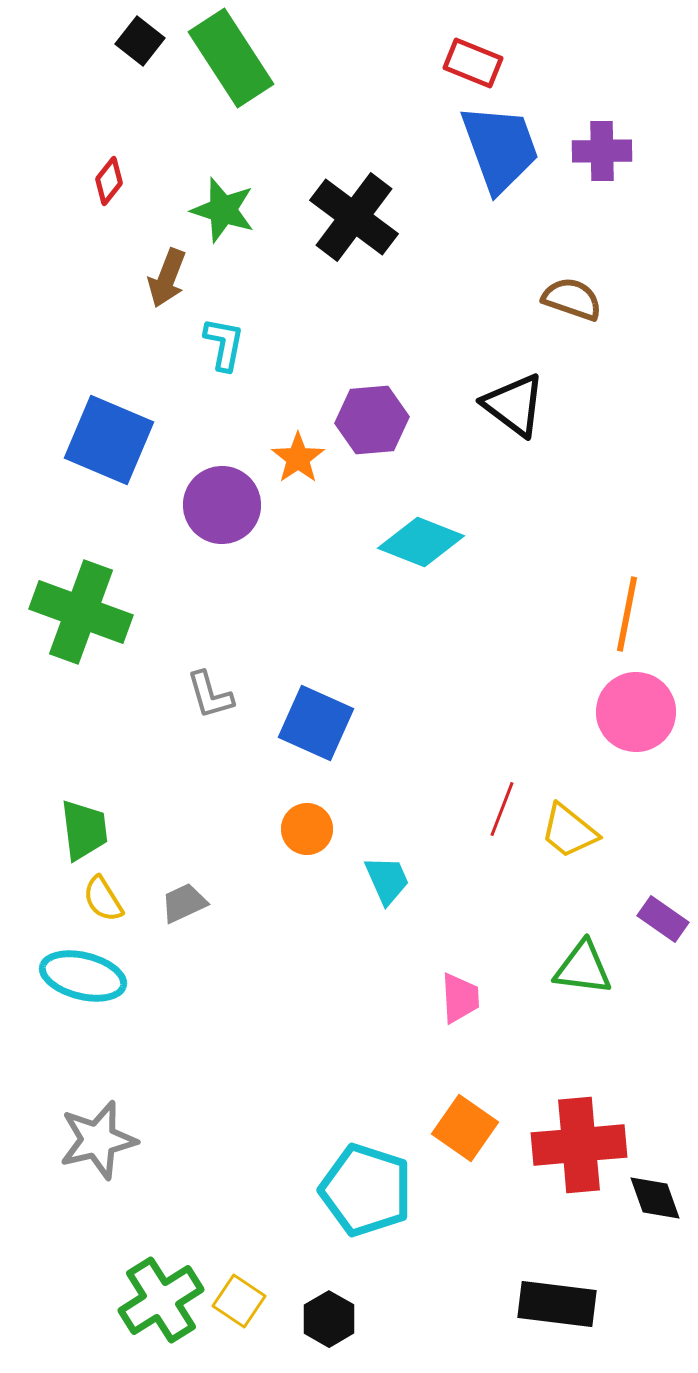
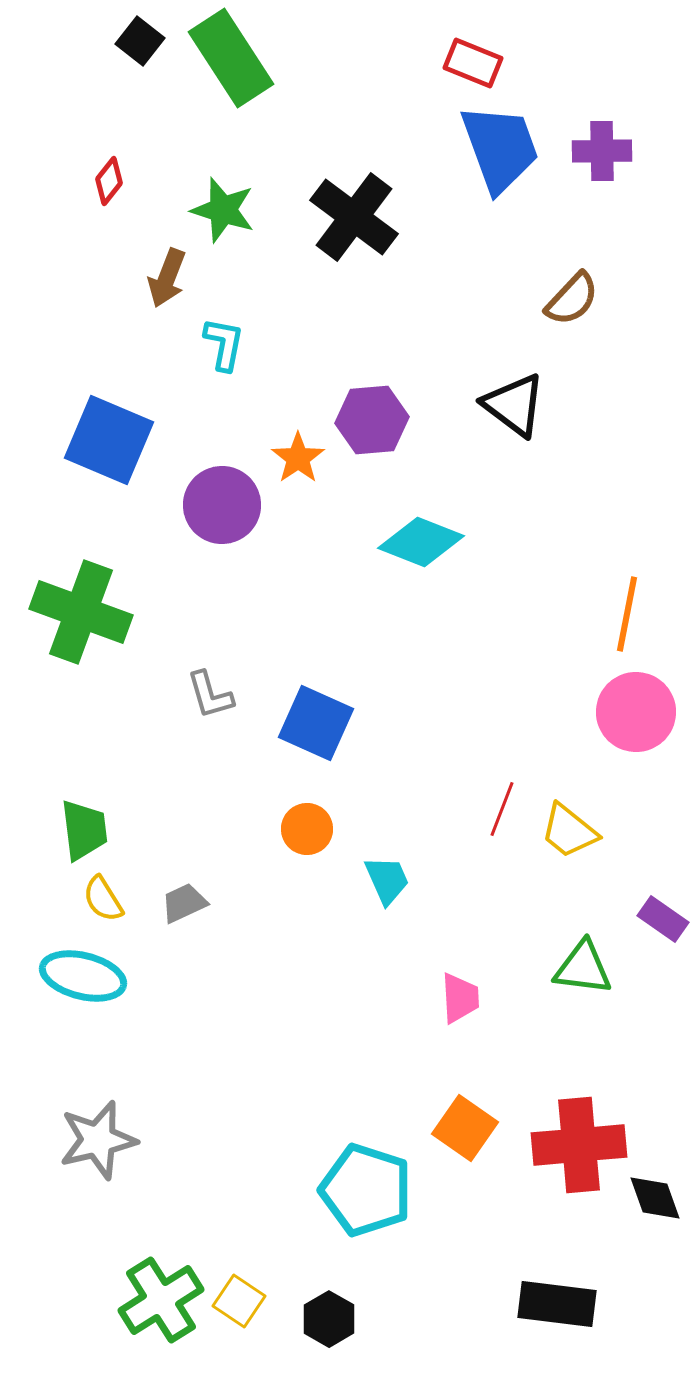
brown semicircle at (572, 299): rotated 114 degrees clockwise
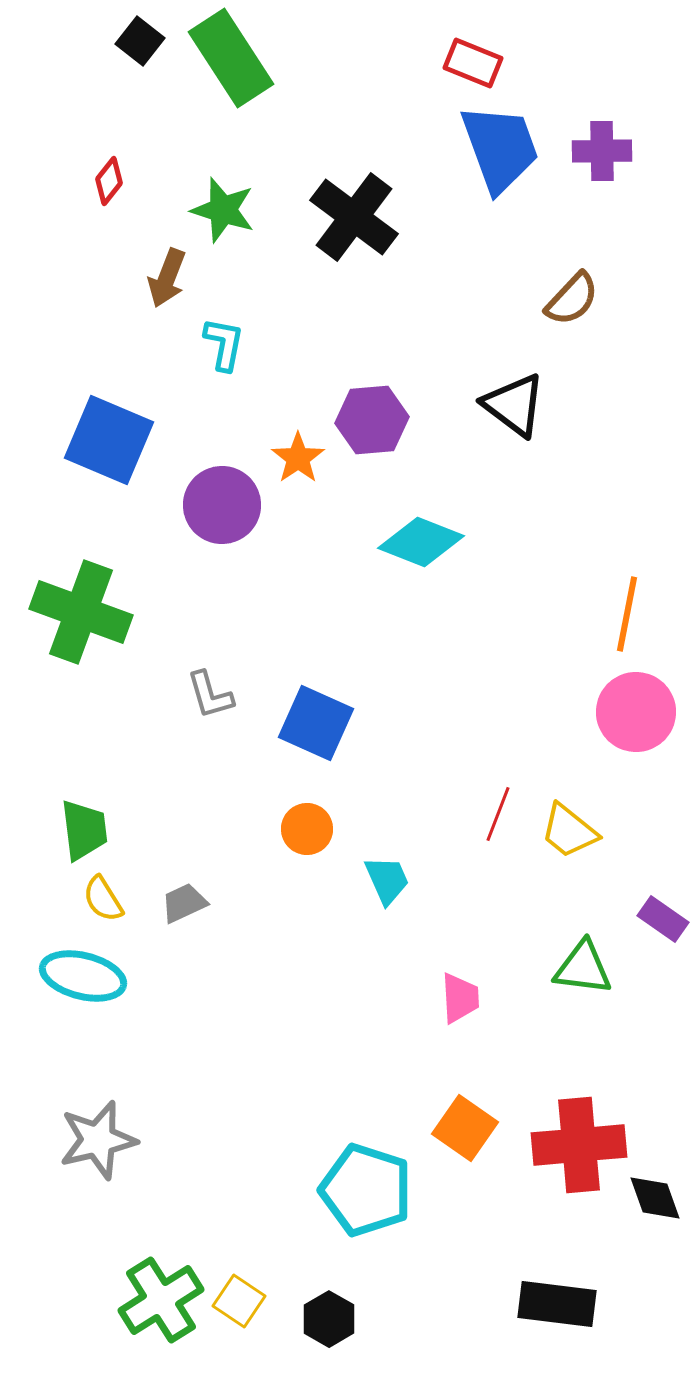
red line at (502, 809): moved 4 px left, 5 px down
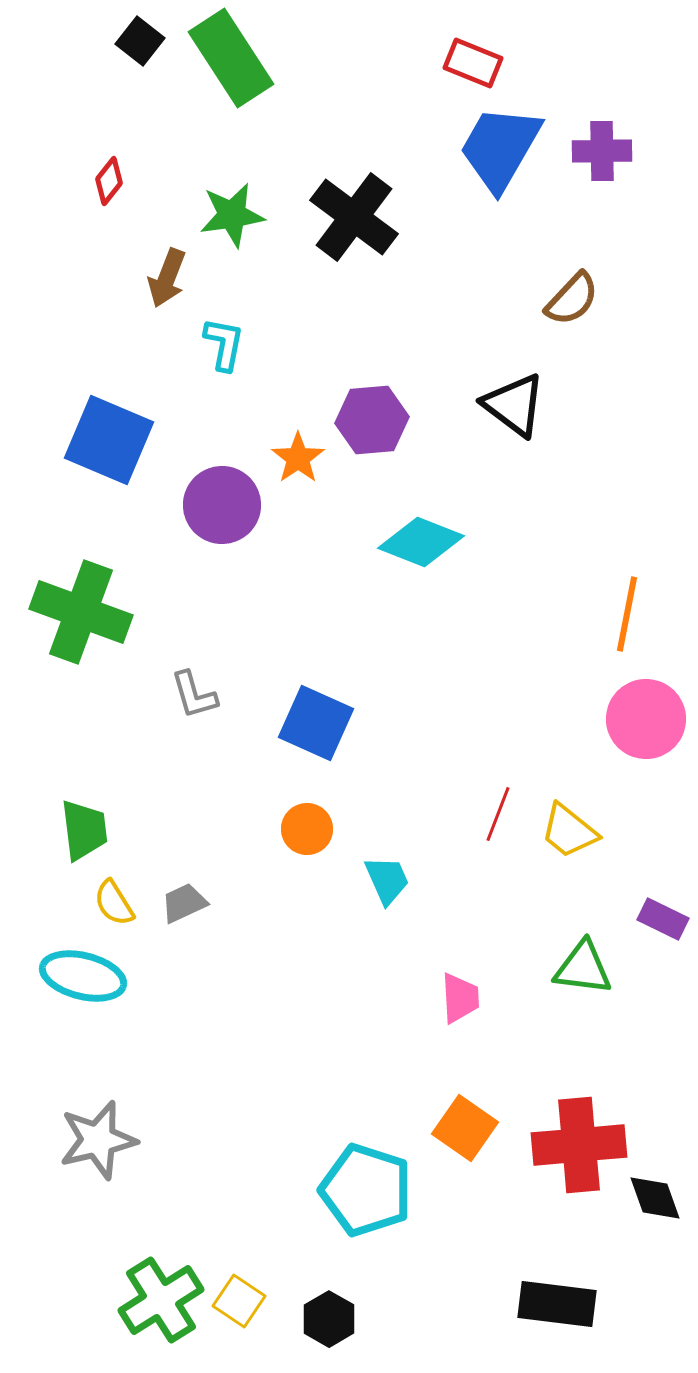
blue trapezoid at (500, 148): rotated 130 degrees counterclockwise
green star at (223, 210): moved 9 px right, 5 px down; rotated 26 degrees counterclockwise
gray L-shape at (210, 695): moved 16 px left
pink circle at (636, 712): moved 10 px right, 7 px down
yellow semicircle at (103, 899): moved 11 px right, 4 px down
purple rectangle at (663, 919): rotated 9 degrees counterclockwise
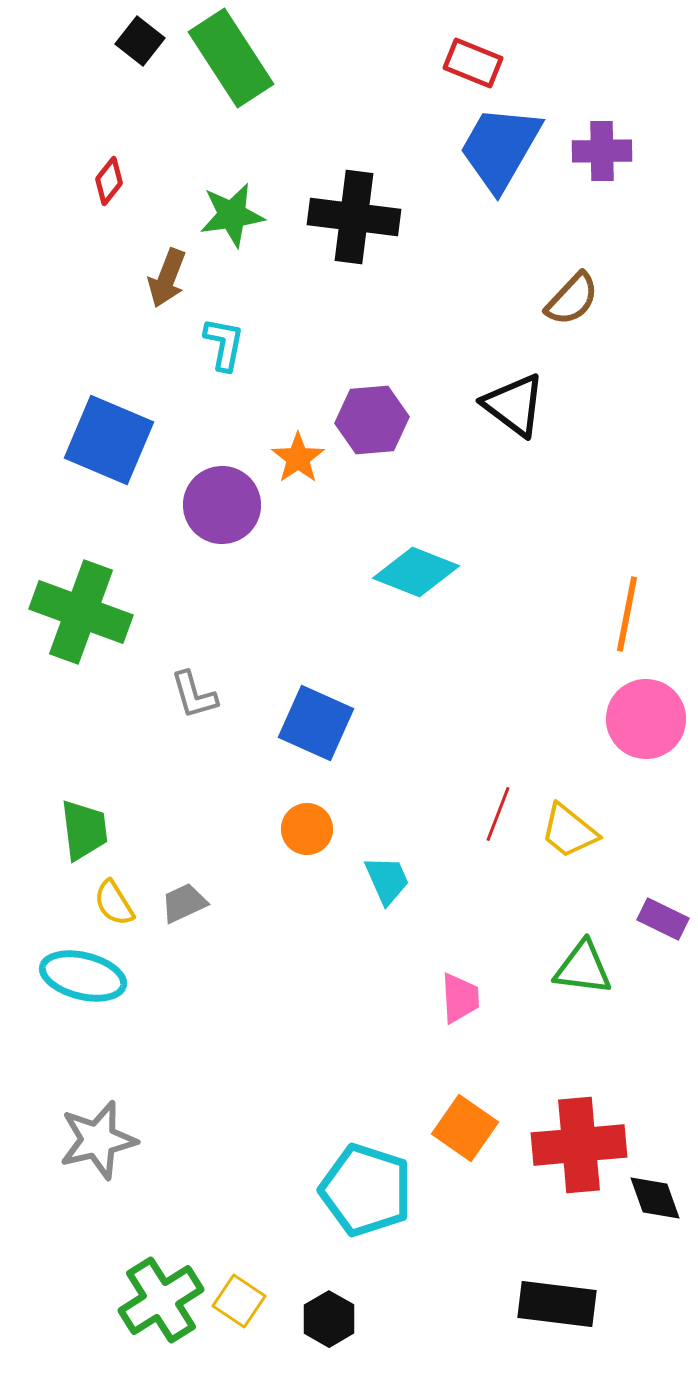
black cross at (354, 217): rotated 30 degrees counterclockwise
cyan diamond at (421, 542): moved 5 px left, 30 px down
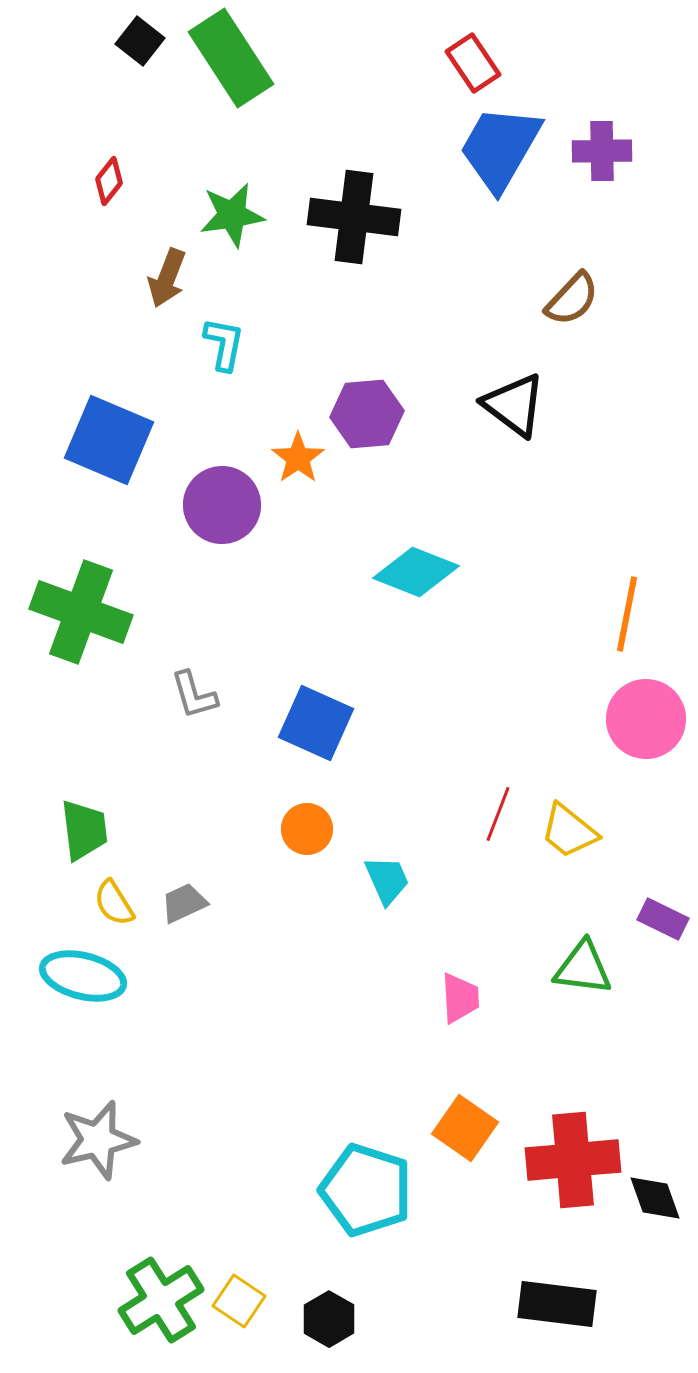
red rectangle at (473, 63): rotated 34 degrees clockwise
purple hexagon at (372, 420): moved 5 px left, 6 px up
red cross at (579, 1145): moved 6 px left, 15 px down
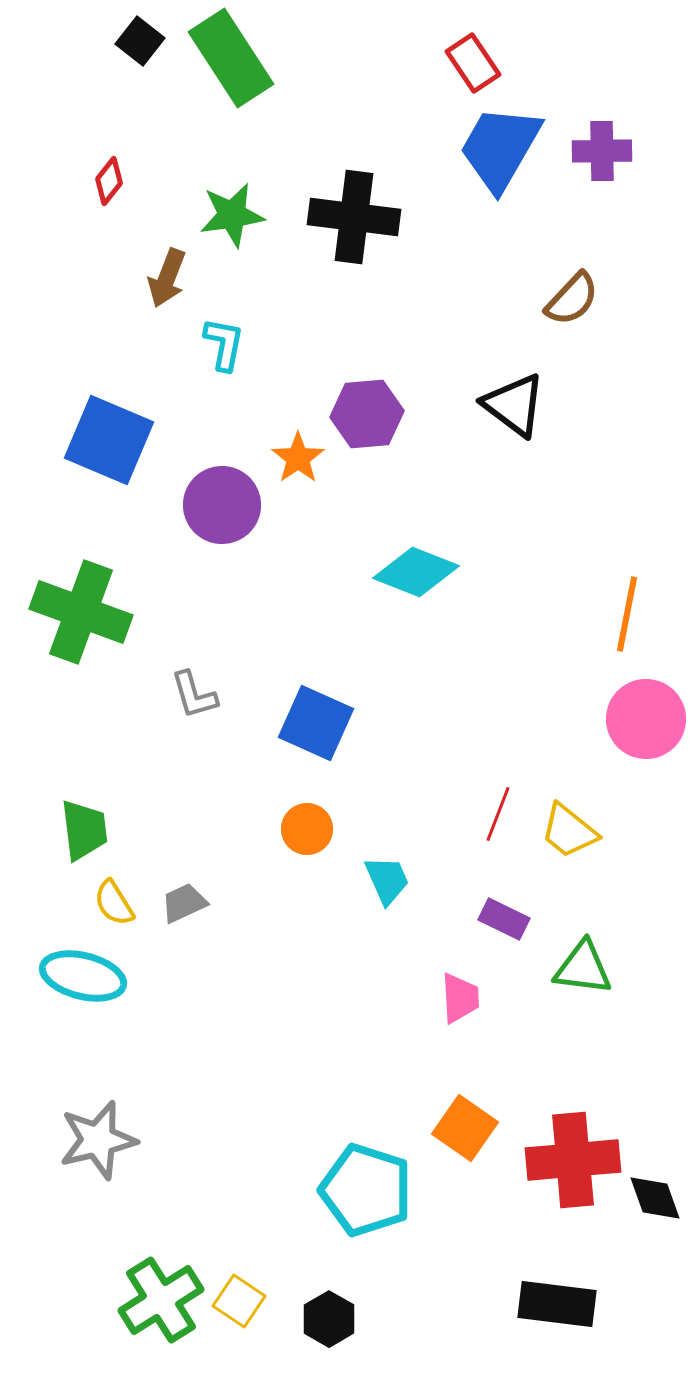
purple rectangle at (663, 919): moved 159 px left
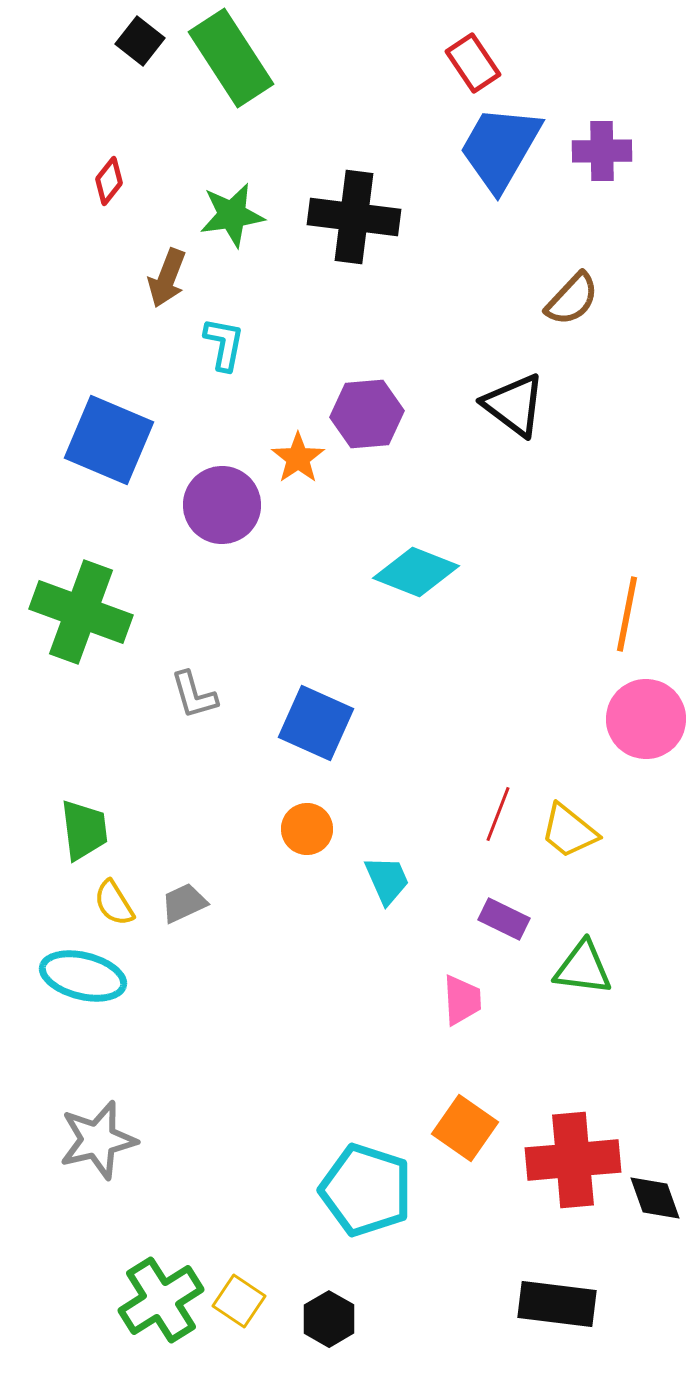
pink trapezoid at (460, 998): moved 2 px right, 2 px down
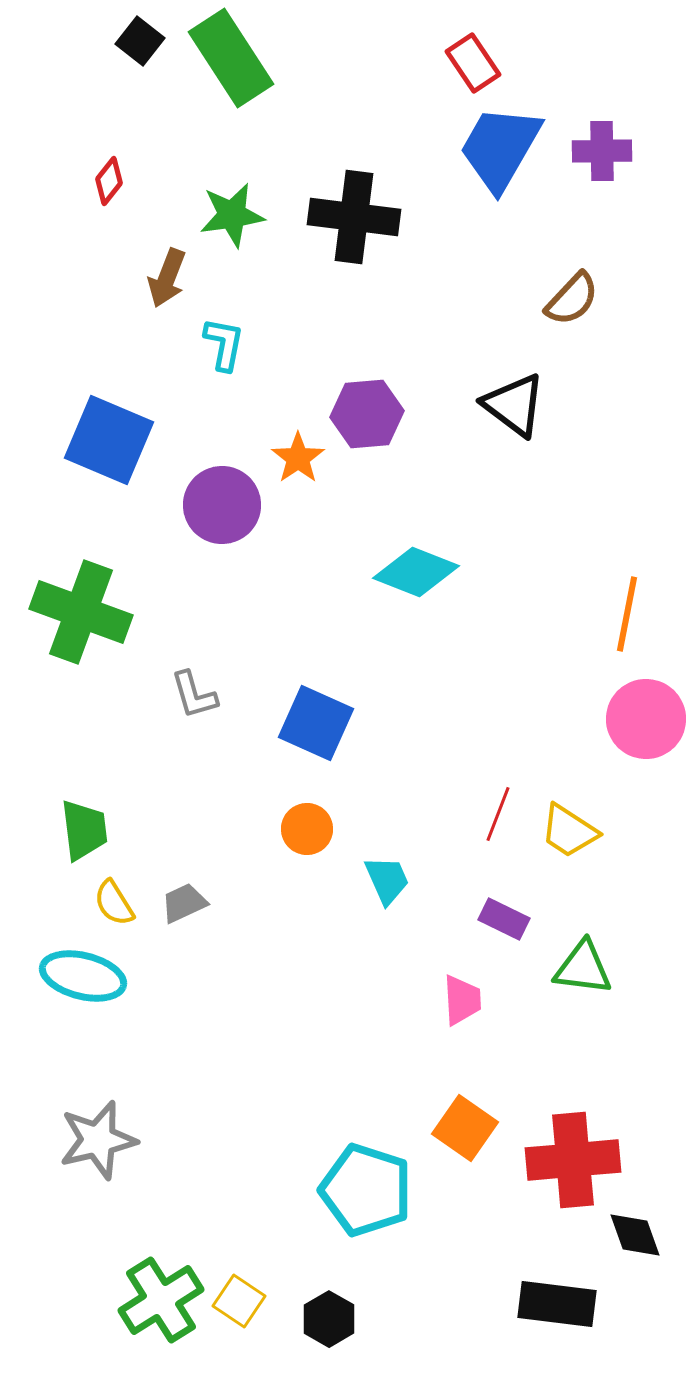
yellow trapezoid at (569, 831): rotated 6 degrees counterclockwise
black diamond at (655, 1198): moved 20 px left, 37 px down
